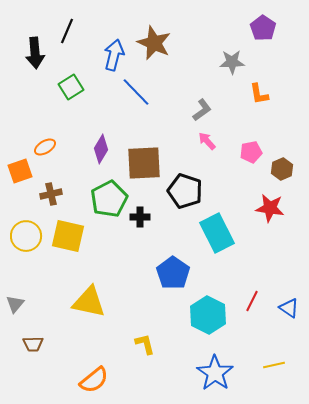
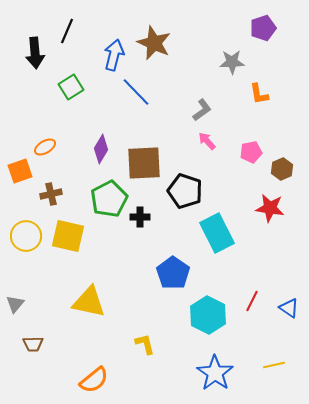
purple pentagon: rotated 20 degrees clockwise
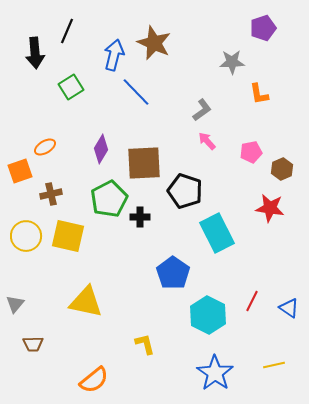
yellow triangle: moved 3 px left
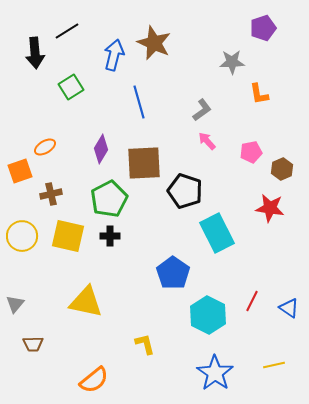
black line: rotated 35 degrees clockwise
blue line: moved 3 px right, 10 px down; rotated 28 degrees clockwise
black cross: moved 30 px left, 19 px down
yellow circle: moved 4 px left
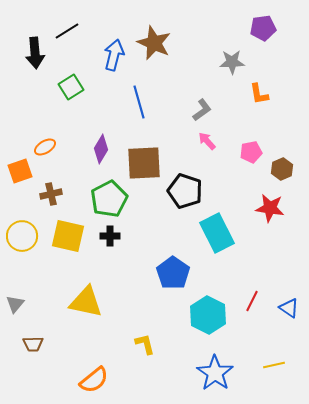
purple pentagon: rotated 10 degrees clockwise
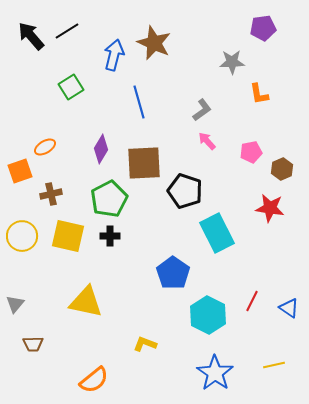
black arrow: moved 4 px left, 17 px up; rotated 144 degrees clockwise
yellow L-shape: rotated 55 degrees counterclockwise
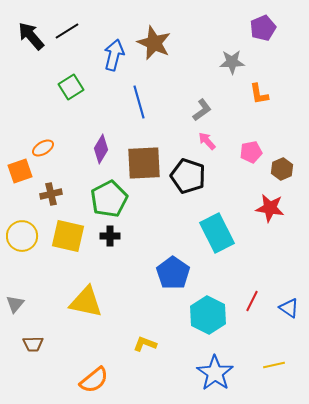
purple pentagon: rotated 15 degrees counterclockwise
orange ellipse: moved 2 px left, 1 px down
black pentagon: moved 3 px right, 15 px up
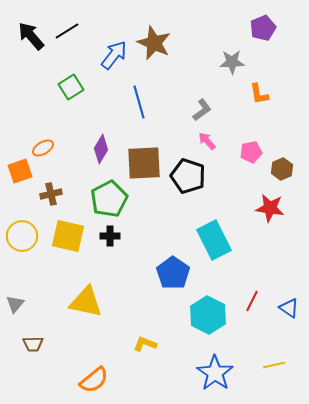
blue arrow: rotated 24 degrees clockwise
cyan rectangle: moved 3 px left, 7 px down
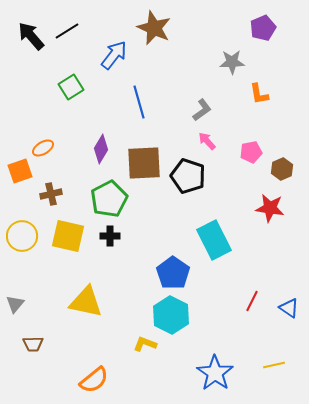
brown star: moved 15 px up
cyan hexagon: moved 37 px left
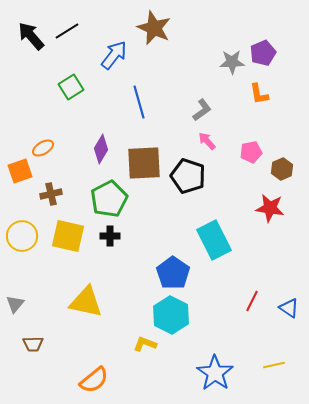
purple pentagon: moved 25 px down
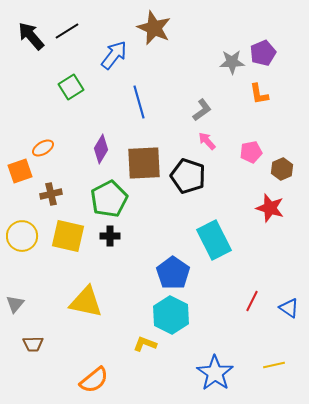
red star: rotated 8 degrees clockwise
